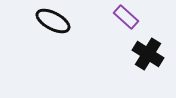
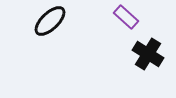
black ellipse: moved 3 px left; rotated 72 degrees counterclockwise
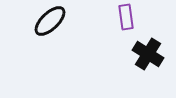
purple rectangle: rotated 40 degrees clockwise
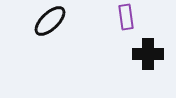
black cross: rotated 32 degrees counterclockwise
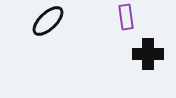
black ellipse: moved 2 px left
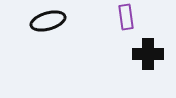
black ellipse: rotated 28 degrees clockwise
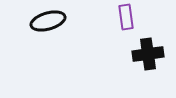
black cross: rotated 8 degrees counterclockwise
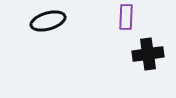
purple rectangle: rotated 10 degrees clockwise
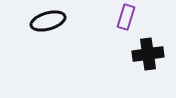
purple rectangle: rotated 15 degrees clockwise
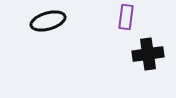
purple rectangle: rotated 10 degrees counterclockwise
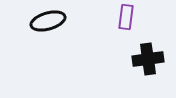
black cross: moved 5 px down
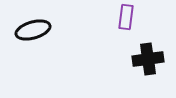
black ellipse: moved 15 px left, 9 px down
